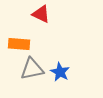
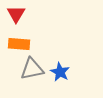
red triangle: moved 25 px left; rotated 36 degrees clockwise
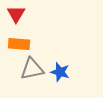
blue star: rotated 12 degrees counterclockwise
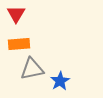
orange rectangle: rotated 10 degrees counterclockwise
blue star: moved 9 px down; rotated 24 degrees clockwise
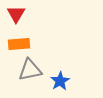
gray triangle: moved 2 px left, 1 px down
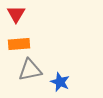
blue star: moved 1 px down; rotated 18 degrees counterclockwise
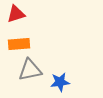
red triangle: rotated 42 degrees clockwise
blue star: rotated 30 degrees counterclockwise
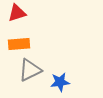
red triangle: moved 1 px right, 1 px up
gray triangle: rotated 15 degrees counterclockwise
